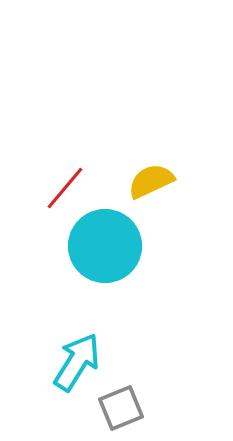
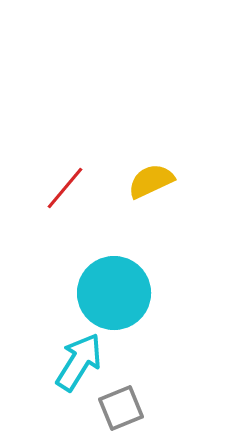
cyan circle: moved 9 px right, 47 px down
cyan arrow: moved 2 px right
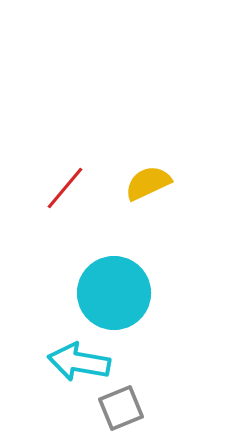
yellow semicircle: moved 3 px left, 2 px down
cyan arrow: rotated 112 degrees counterclockwise
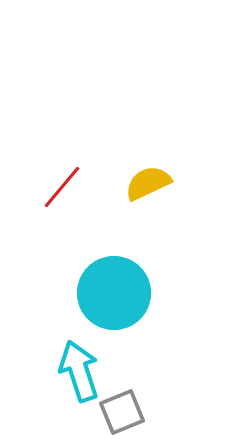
red line: moved 3 px left, 1 px up
cyan arrow: moved 9 px down; rotated 62 degrees clockwise
gray square: moved 1 px right, 4 px down
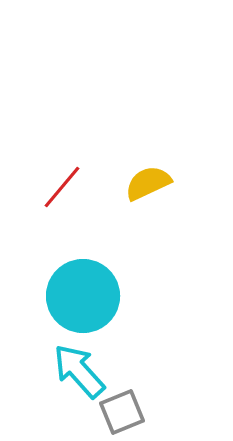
cyan circle: moved 31 px left, 3 px down
cyan arrow: rotated 24 degrees counterclockwise
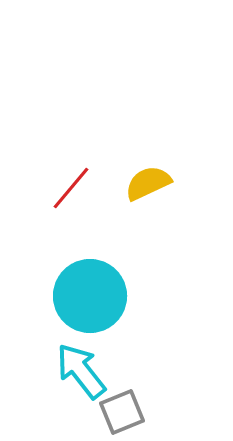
red line: moved 9 px right, 1 px down
cyan circle: moved 7 px right
cyan arrow: moved 2 px right; rotated 4 degrees clockwise
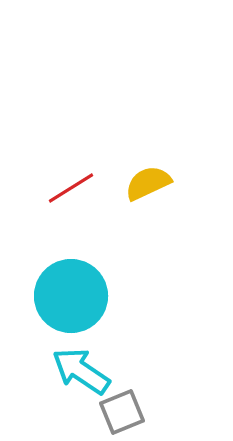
red line: rotated 18 degrees clockwise
cyan circle: moved 19 px left
cyan arrow: rotated 18 degrees counterclockwise
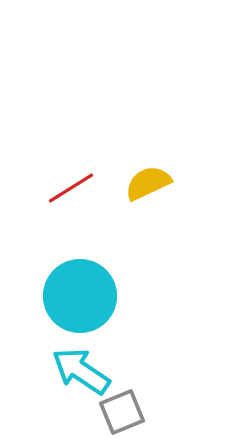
cyan circle: moved 9 px right
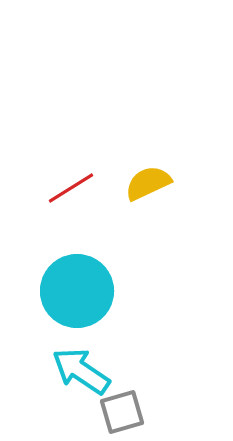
cyan circle: moved 3 px left, 5 px up
gray square: rotated 6 degrees clockwise
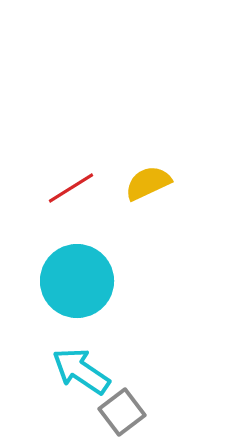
cyan circle: moved 10 px up
gray square: rotated 21 degrees counterclockwise
